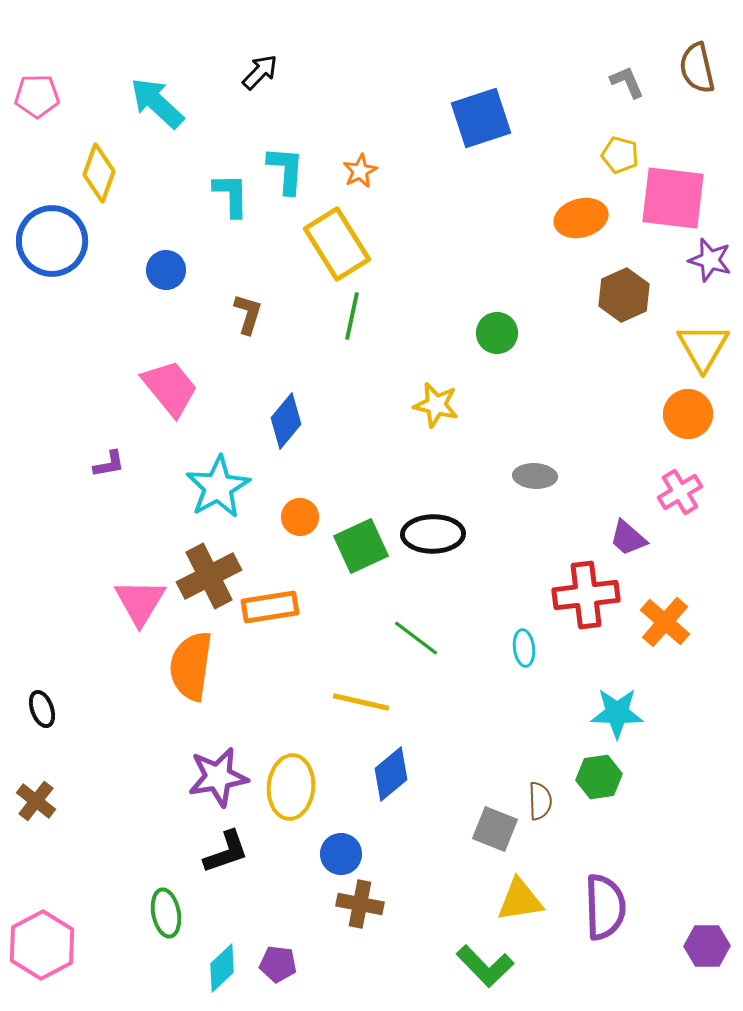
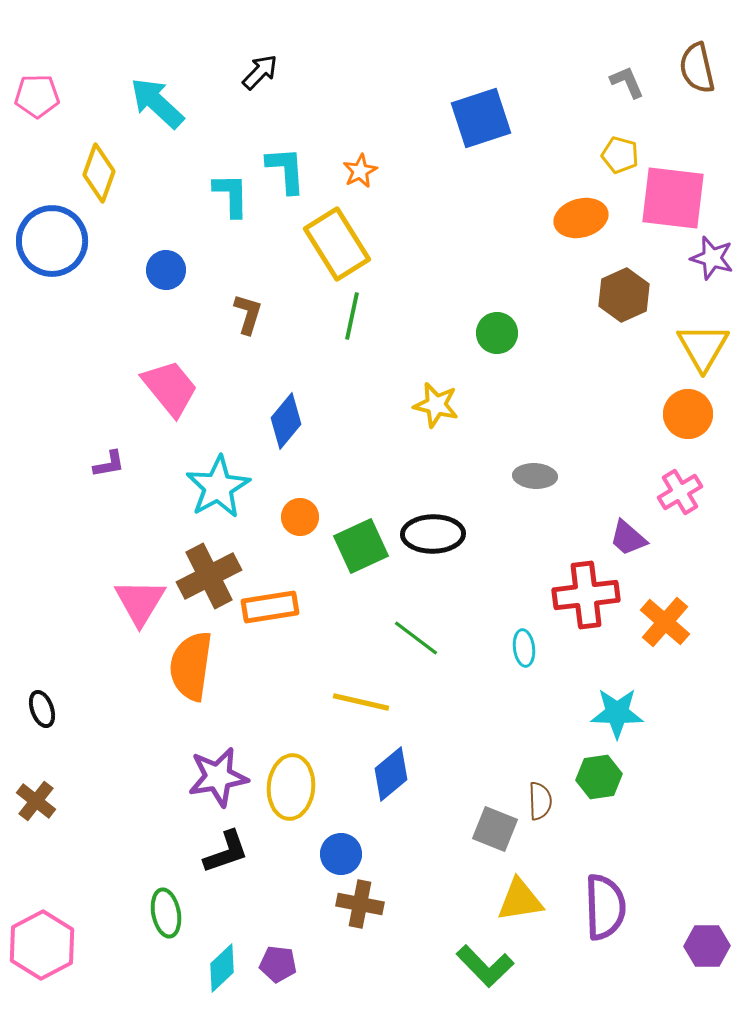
cyan L-shape at (286, 170): rotated 8 degrees counterclockwise
purple star at (710, 260): moved 2 px right, 2 px up
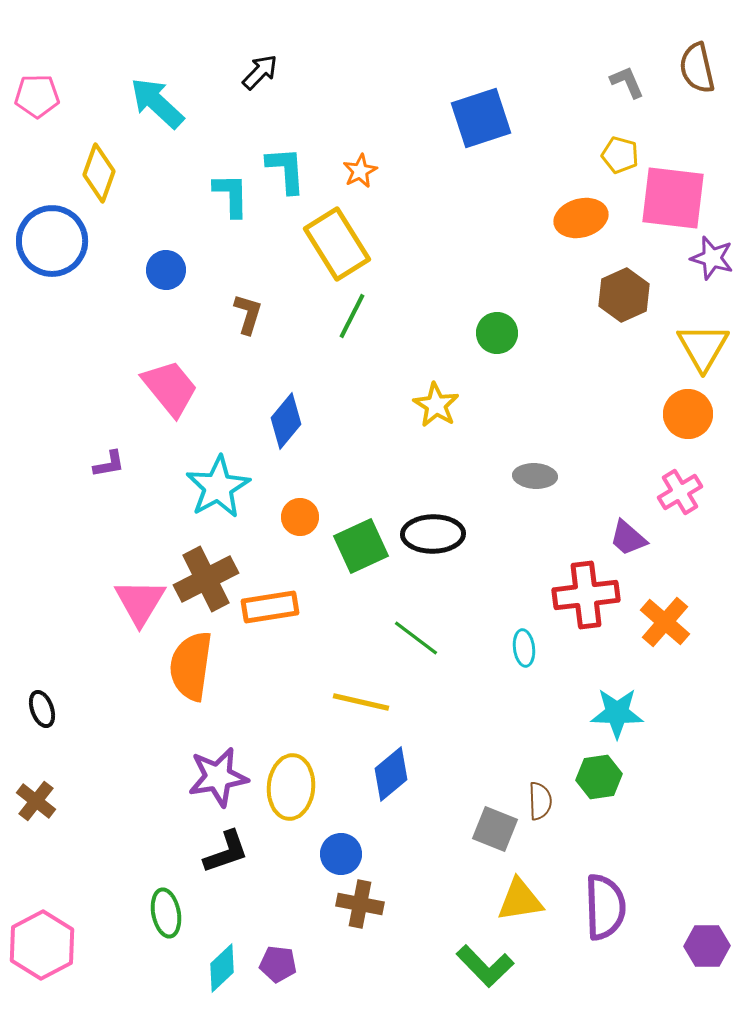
green line at (352, 316): rotated 15 degrees clockwise
yellow star at (436, 405): rotated 18 degrees clockwise
brown cross at (209, 576): moved 3 px left, 3 px down
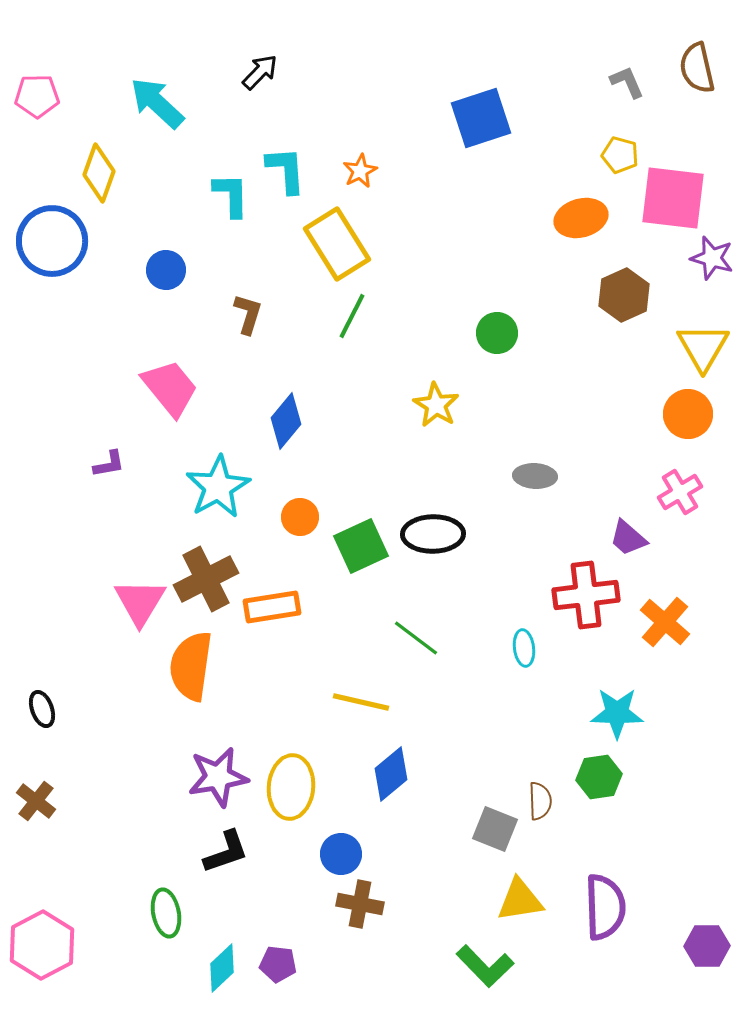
orange rectangle at (270, 607): moved 2 px right
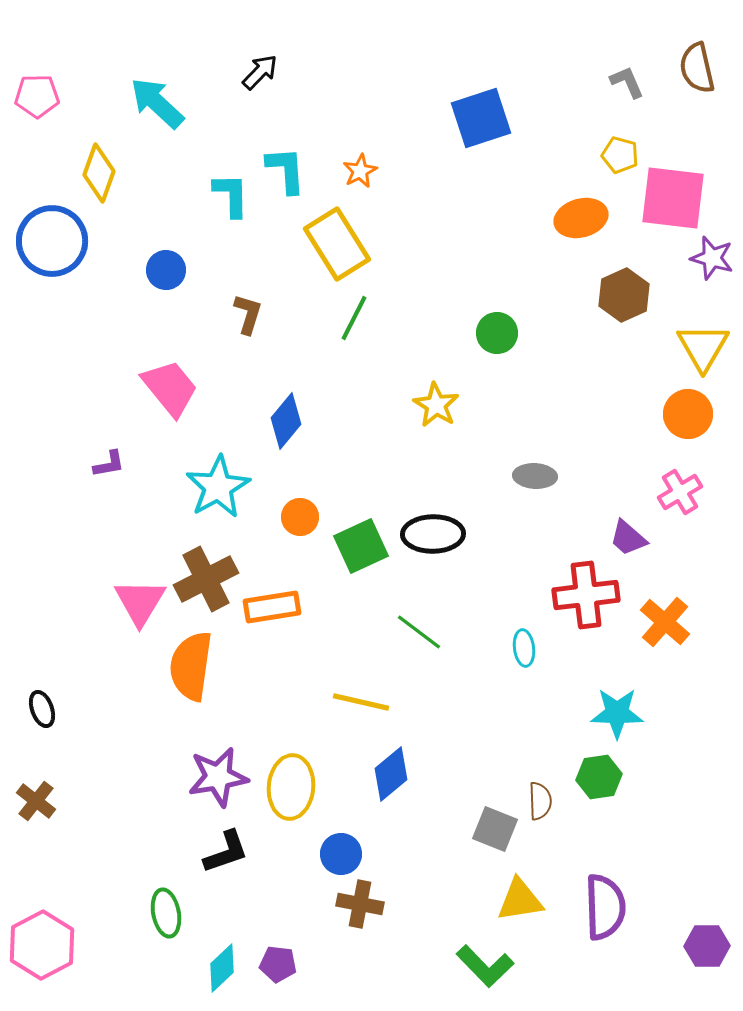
green line at (352, 316): moved 2 px right, 2 px down
green line at (416, 638): moved 3 px right, 6 px up
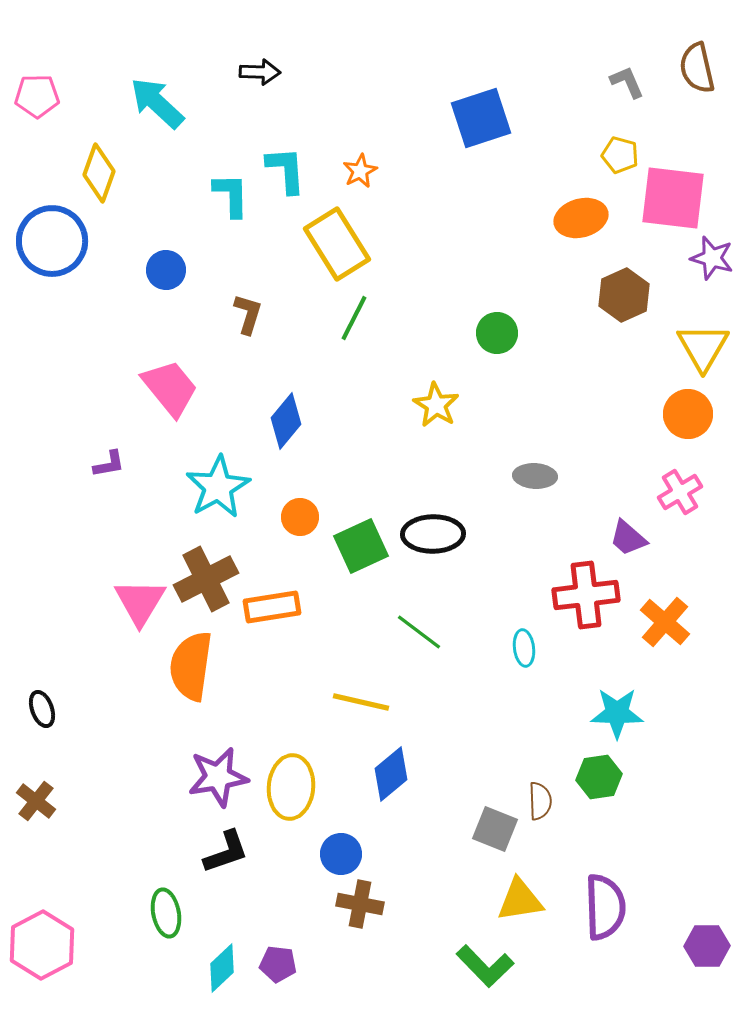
black arrow at (260, 72): rotated 48 degrees clockwise
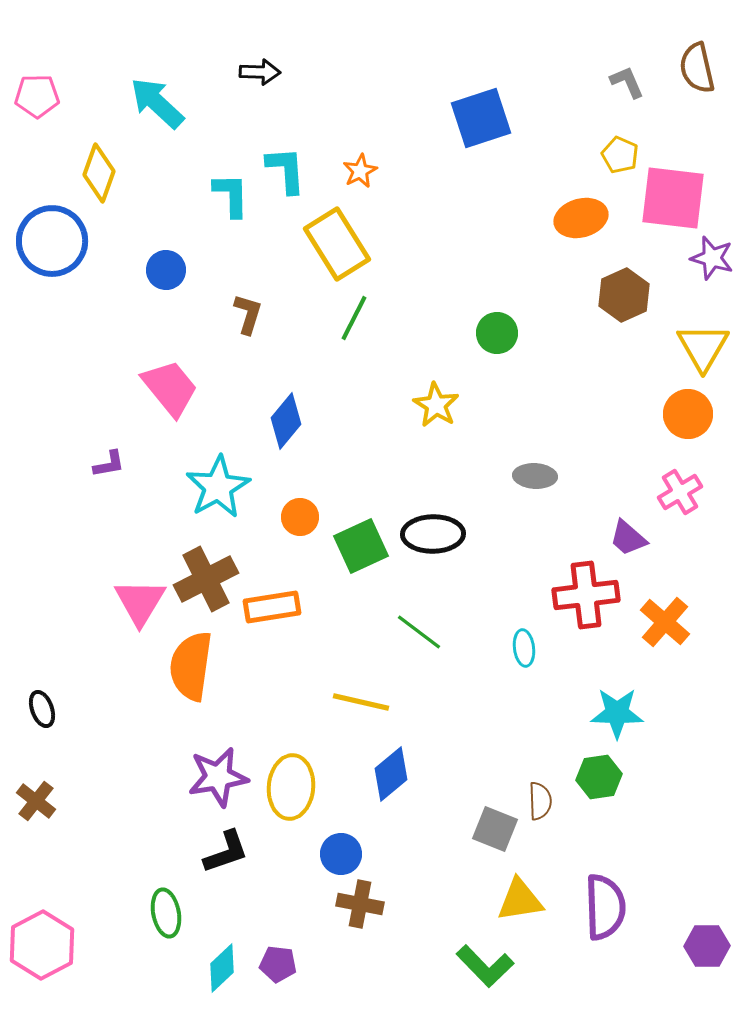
yellow pentagon at (620, 155): rotated 9 degrees clockwise
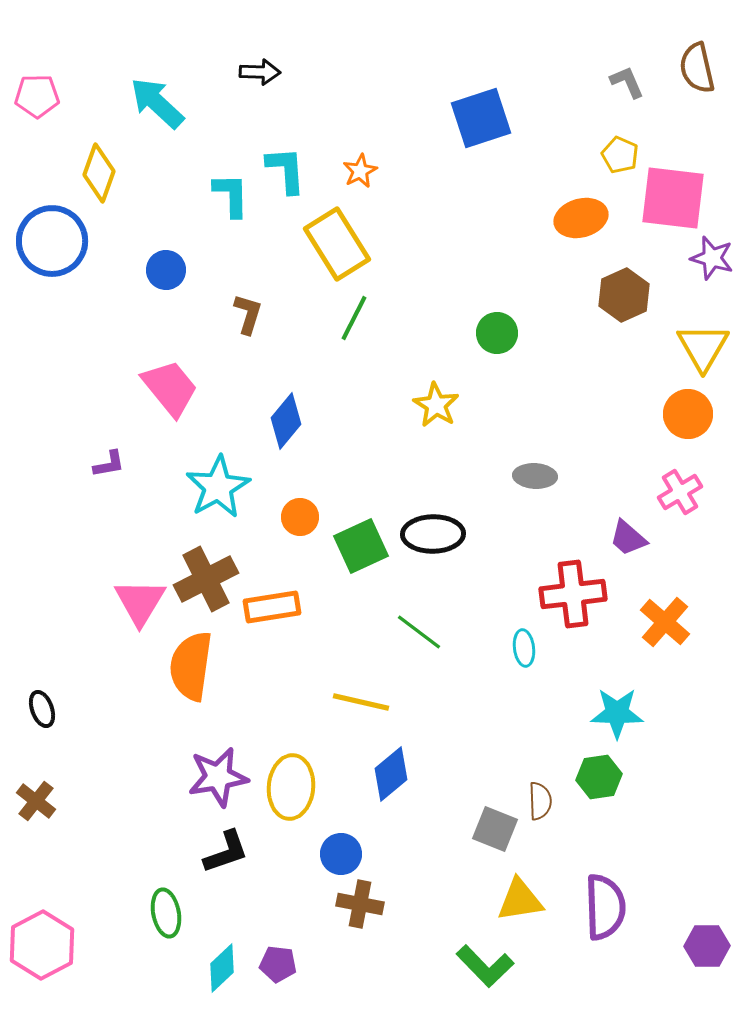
red cross at (586, 595): moved 13 px left, 1 px up
